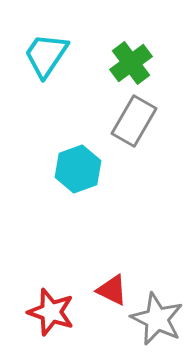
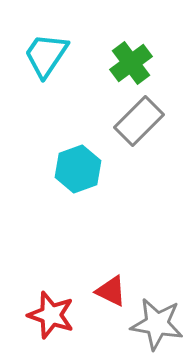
gray rectangle: moved 5 px right; rotated 15 degrees clockwise
red triangle: moved 1 px left, 1 px down
red star: moved 3 px down
gray star: moved 5 px down; rotated 16 degrees counterclockwise
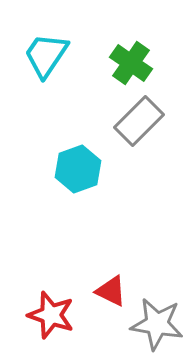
green cross: rotated 18 degrees counterclockwise
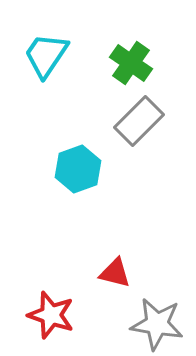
red triangle: moved 4 px right, 18 px up; rotated 12 degrees counterclockwise
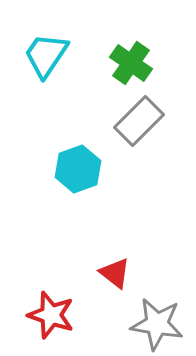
red triangle: rotated 24 degrees clockwise
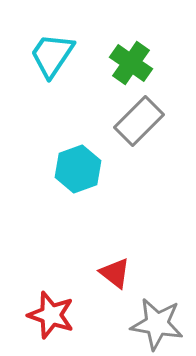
cyan trapezoid: moved 6 px right
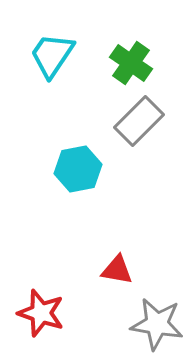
cyan hexagon: rotated 9 degrees clockwise
red triangle: moved 2 px right, 3 px up; rotated 28 degrees counterclockwise
red star: moved 10 px left, 2 px up
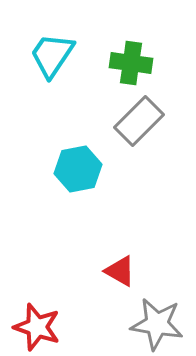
green cross: rotated 27 degrees counterclockwise
red triangle: moved 3 px right, 1 px down; rotated 20 degrees clockwise
red star: moved 4 px left, 14 px down
